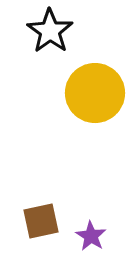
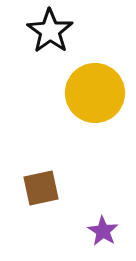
brown square: moved 33 px up
purple star: moved 12 px right, 5 px up
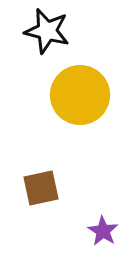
black star: moved 3 px left; rotated 21 degrees counterclockwise
yellow circle: moved 15 px left, 2 px down
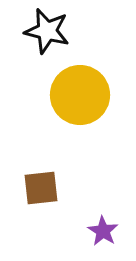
brown square: rotated 6 degrees clockwise
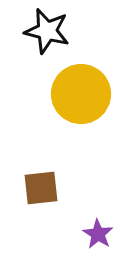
yellow circle: moved 1 px right, 1 px up
purple star: moved 5 px left, 3 px down
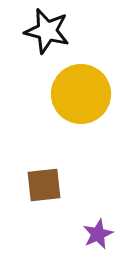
brown square: moved 3 px right, 3 px up
purple star: rotated 16 degrees clockwise
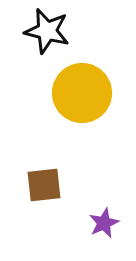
yellow circle: moved 1 px right, 1 px up
purple star: moved 6 px right, 11 px up
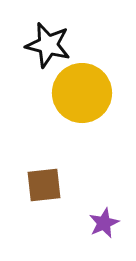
black star: moved 1 px right, 14 px down
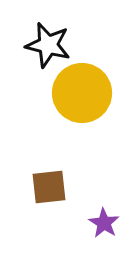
brown square: moved 5 px right, 2 px down
purple star: rotated 16 degrees counterclockwise
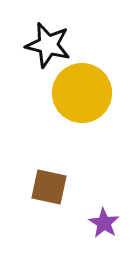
brown square: rotated 18 degrees clockwise
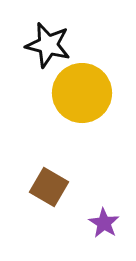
brown square: rotated 18 degrees clockwise
